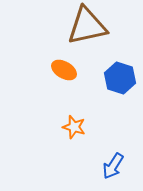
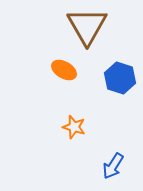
brown triangle: rotated 48 degrees counterclockwise
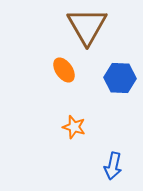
orange ellipse: rotated 25 degrees clockwise
blue hexagon: rotated 16 degrees counterclockwise
blue arrow: rotated 20 degrees counterclockwise
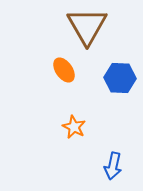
orange star: rotated 10 degrees clockwise
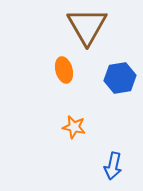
orange ellipse: rotated 20 degrees clockwise
blue hexagon: rotated 12 degrees counterclockwise
orange star: rotated 15 degrees counterclockwise
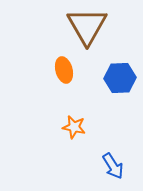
blue hexagon: rotated 8 degrees clockwise
blue arrow: rotated 44 degrees counterclockwise
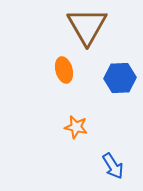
orange star: moved 2 px right
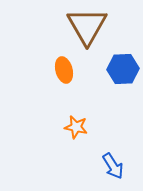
blue hexagon: moved 3 px right, 9 px up
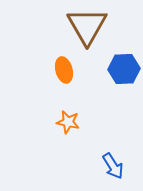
blue hexagon: moved 1 px right
orange star: moved 8 px left, 5 px up
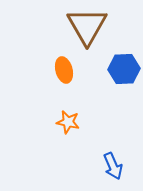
blue arrow: rotated 8 degrees clockwise
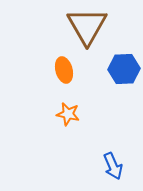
orange star: moved 8 px up
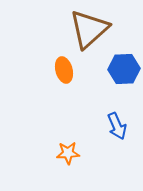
brown triangle: moved 2 px right, 3 px down; rotated 18 degrees clockwise
orange star: moved 39 px down; rotated 15 degrees counterclockwise
blue arrow: moved 4 px right, 40 px up
